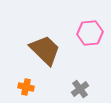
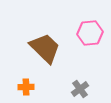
brown trapezoid: moved 2 px up
orange cross: rotated 14 degrees counterclockwise
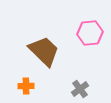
brown trapezoid: moved 1 px left, 3 px down
orange cross: moved 1 px up
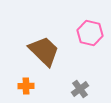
pink hexagon: rotated 20 degrees clockwise
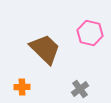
brown trapezoid: moved 1 px right, 2 px up
orange cross: moved 4 px left, 1 px down
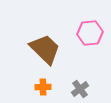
pink hexagon: rotated 20 degrees counterclockwise
orange cross: moved 21 px right
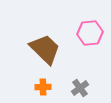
gray cross: moved 1 px up
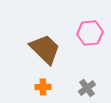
gray cross: moved 7 px right
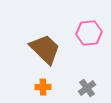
pink hexagon: moved 1 px left
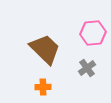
pink hexagon: moved 4 px right
gray cross: moved 20 px up
